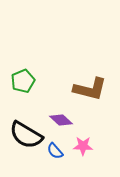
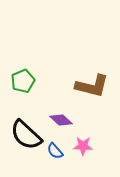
brown L-shape: moved 2 px right, 3 px up
black semicircle: rotated 12 degrees clockwise
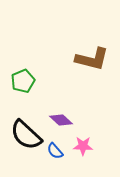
brown L-shape: moved 27 px up
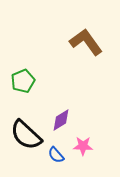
brown L-shape: moved 6 px left, 17 px up; rotated 140 degrees counterclockwise
purple diamond: rotated 75 degrees counterclockwise
blue semicircle: moved 1 px right, 4 px down
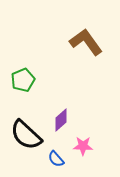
green pentagon: moved 1 px up
purple diamond: rotated 10 degrees counterclockwise
blue semicircle: moved 4 px down
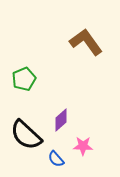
green pentagon: moved 1 px right, 1 px up
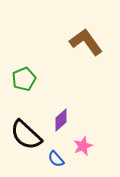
pink star: rotated 24 degrees counterclockwise
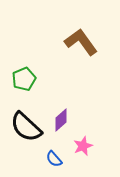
brown L-shape: moved 5 px left
black semicircle: moved 8 px up
blue semicircle: moved 2 px left
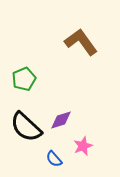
purple diamond: rotated 25 degrees clockwise
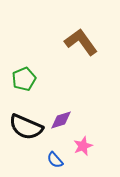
black semicircle: rotated 20 degrees counterclockwise
blue semicircle: moved 1 px right, 1 px down
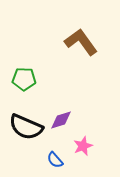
green pentagon: rotated 25 degrees clockwise
